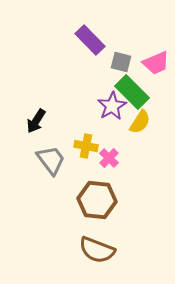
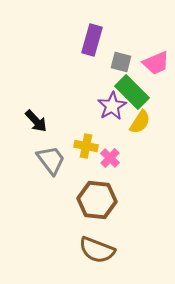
purple rectangle: moved 2 px right; rotated 60 degrees clockwise
black arrow: rotated 75 degrees counterclockwise
pink cross: moved 1 px right
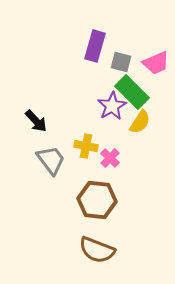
purple rectangle: moved 3 px right, 6 px down
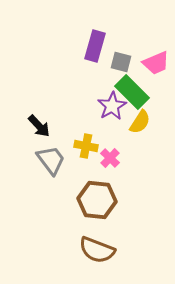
black arrow: moved 3 px right, 5 px down
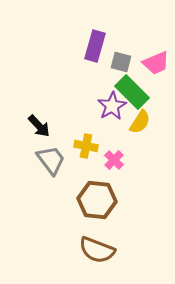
pink cross: moved 4 px right, 2 px down
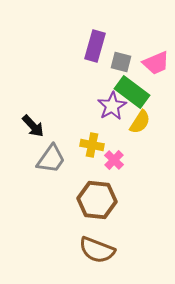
green rectangle: rotated 8 degrees counterclockwise
black arrow: moved 6 px left
yellow cross: moved 6 px right, 1 px up
gray trapezoid: moved 1 px up; rotated 72 degrees clockwise
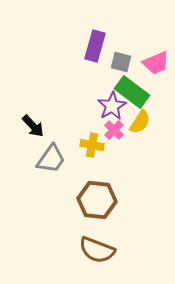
pink cross: moved 30 px up
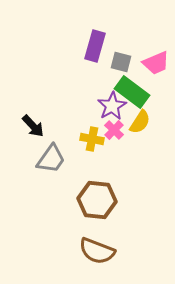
yellow cross: moved 6 px up
brown semicircle: moved 1 px down
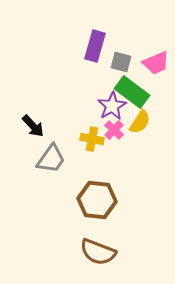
brown semicircle: moved 1 px right, 1 px down
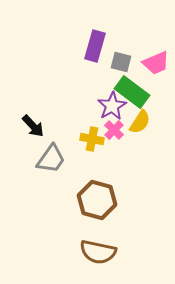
brown hexagon: rotated 9 degrees clockwise
brown semicircle: rotated 9 degrees counterclockwise
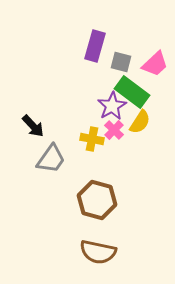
pink trapezoid: moved 1 px left, 1 px down; rotated 20 degrees counterclockwise
